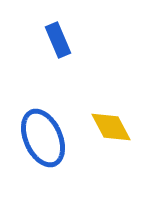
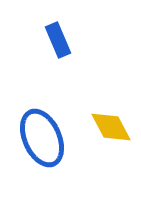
blue ellipse: moved 1 px left
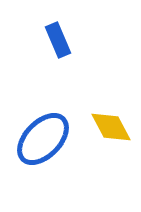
blue ellipse: moved 1 px right, 1 px down; rotated 68 degrees clockwise
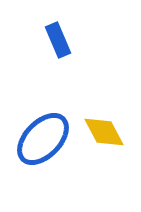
yellow diamond: moved 7 px left, 5 px down
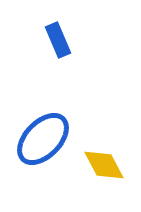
yellow diamond: moved 33 px down
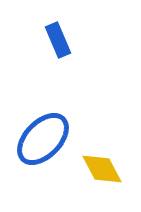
yellow diamond: moved 2 px left, 4 px down
